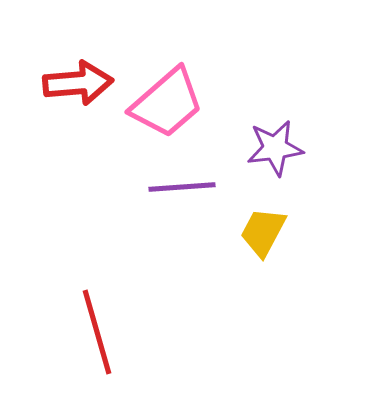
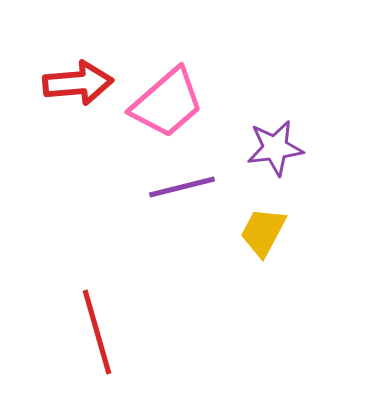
purple line: rotated 10 degrees counterclockwise
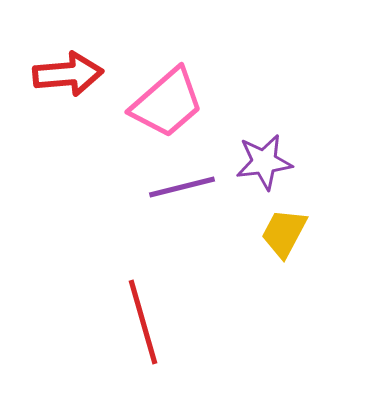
red arrow: moved 10 px left, 9 px up
purple star: moved 11 px left, 14 px down
yellow trapezoid: moved 21 px right, 1 px down
red line: moved 46 px right, 10 px up
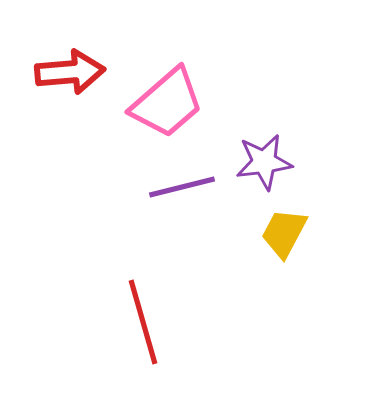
red arrow: moved 2 px right, 2 px up
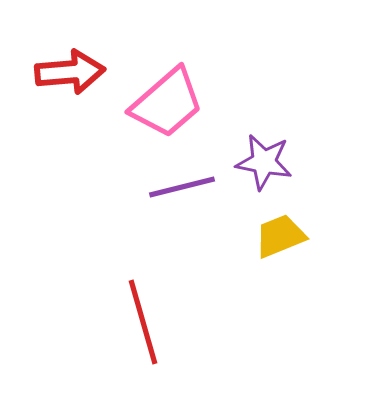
purple star: rotated 18 degrees clockwise
yellow trapezoid: moved 4 px left, 3 px down; rotated 40 degrees clockwise
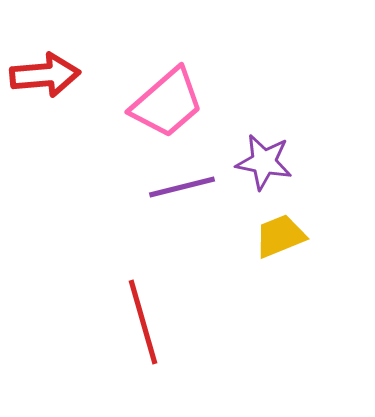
red arrow: moved 25 px left, 3 px down
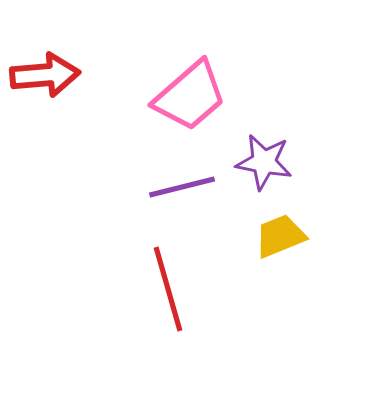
pink trapezoid: moved 23 px right, 7 px up
red line: moved 25 px right, 33 px up
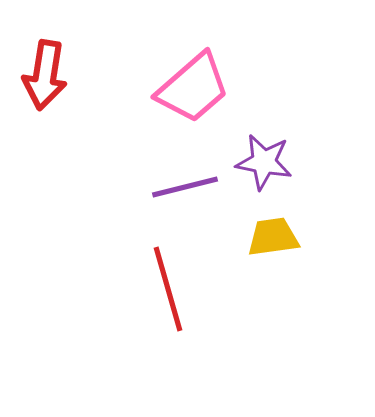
red arrow: rotated 104 degrees clockwise
pink trapezoid: moved 3 px right, 8 px up
purple line: moved 3 px right
yellow trapezoid: moved 7 px left, 1 px down; rotated 14 degrees clockwise
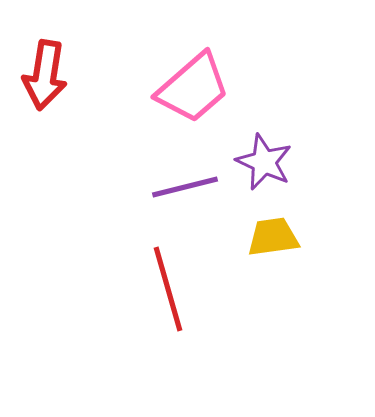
purple star: rotated 14 degrees clockwise
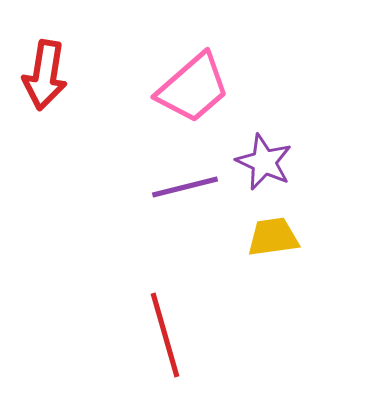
red line: moved 3 px left, 46 px down
